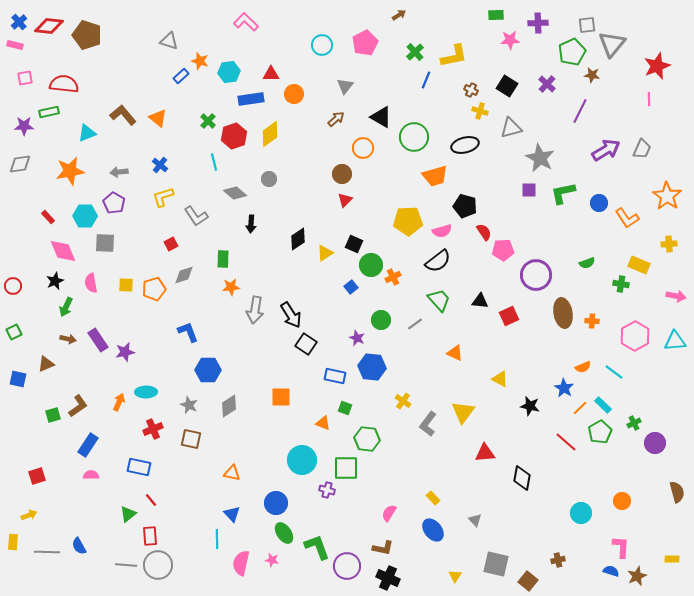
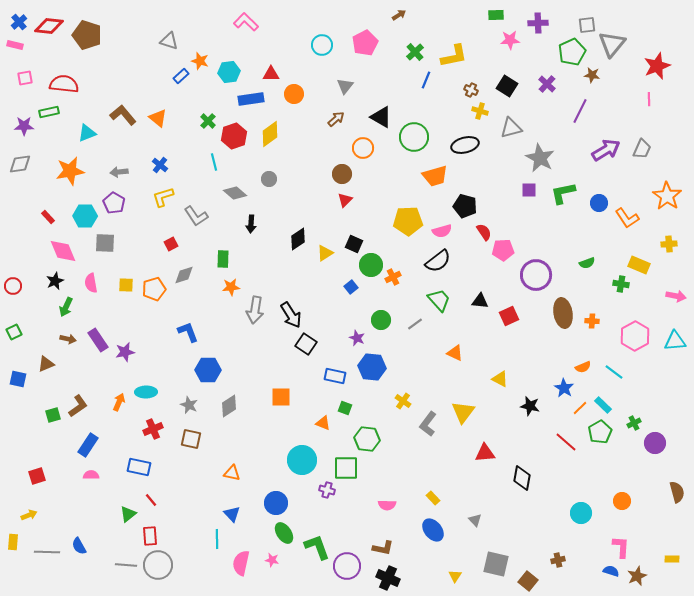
pink semicircle at (389, 513): moved 2 px left, 8 px up; rotated 120 degrees counterclockwise
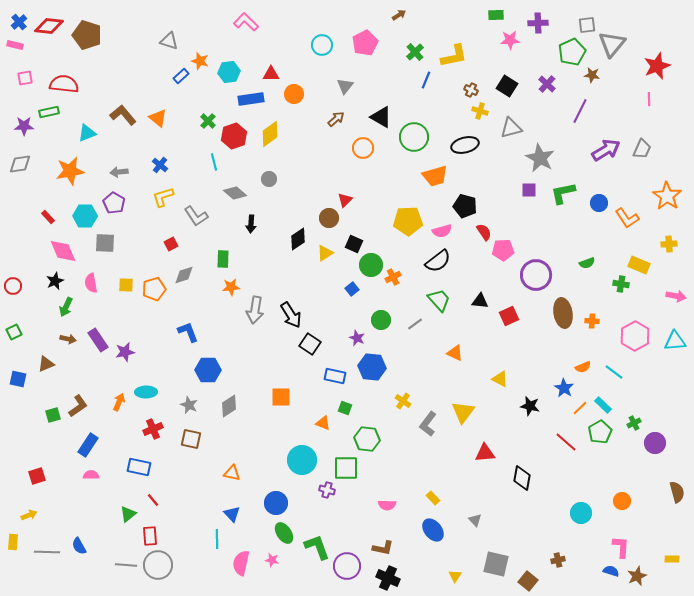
brown circle at (342, 174): moved 13 px left, 44 px down
blue square at (351, 287): moved 1 px right, 2 px down
black square at (306, 344): moved 4 px right
red line at (151, 500): moved 2 px right
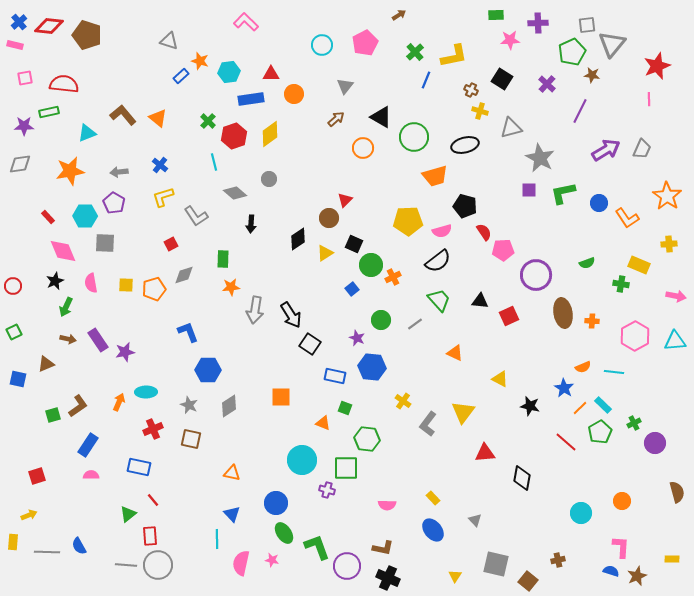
black square at (507, 86): moved 5 px left, 7 px up
cyan line at (614, 372): rotated 30 degrees counterclockwise
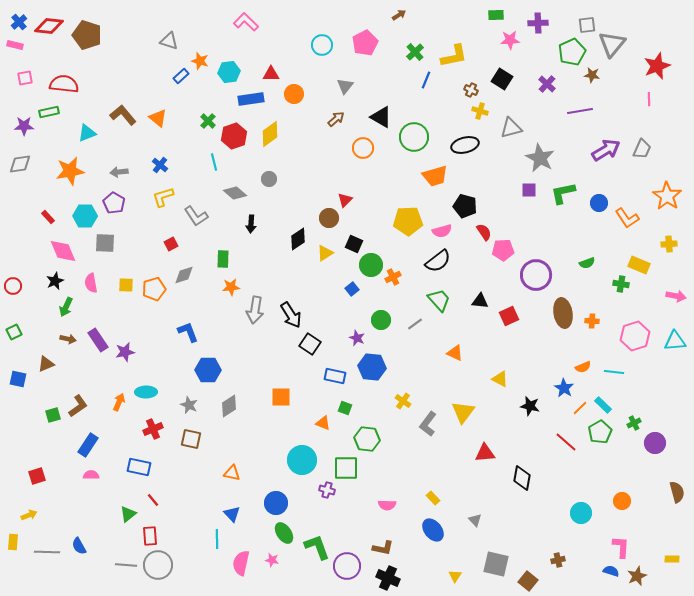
purple line at (580, 111): rotated 55 degrees clockwise
pink hexagon at (635, 336): rotated 12 degrees clockwise
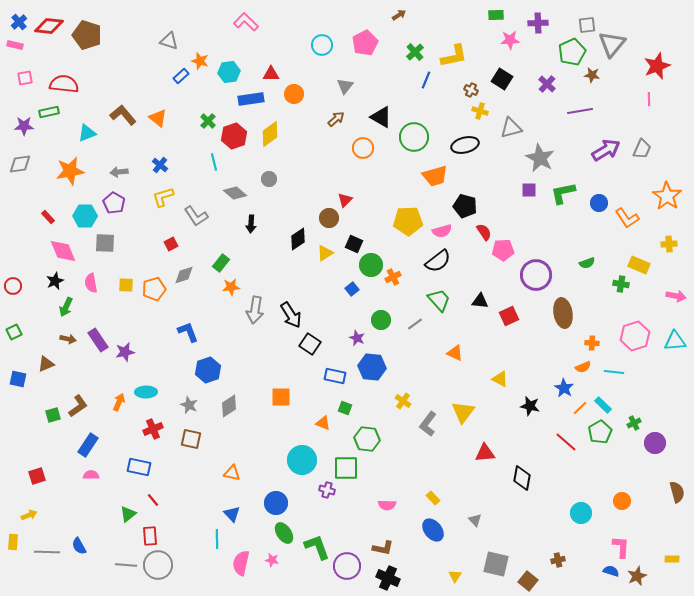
green rectangle at (223, 259): moved 2 px left, 4 px down; rotated 36 degrees clockwise
orange cross at (592, 321): moved 22 px down
blue hexagon at (208, 370): rotated 20 degrees counterclockwise
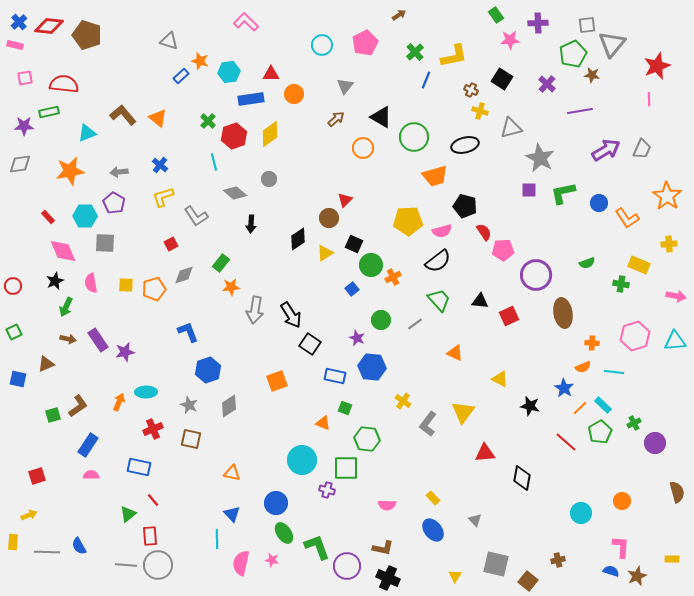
green rectangle at (496, 15): rotated 56 degrees clockwise
green pentagon at (572, 52): moved 1 px right, 2 px down
orange square at (281, 397): moved 4 px left, 16 px up; rotated 20 degrees counterclockwise
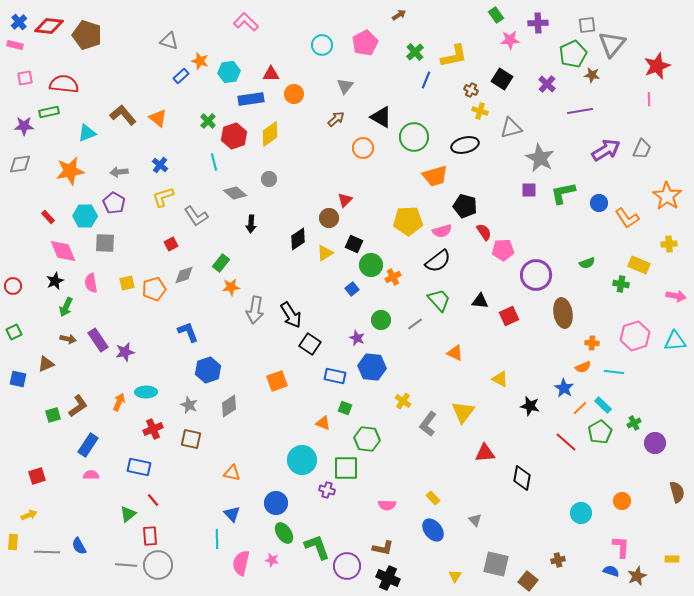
yellow square at (126, 285): moved 1 px right, 2 px up; rotated 14 degrees counterclockwise
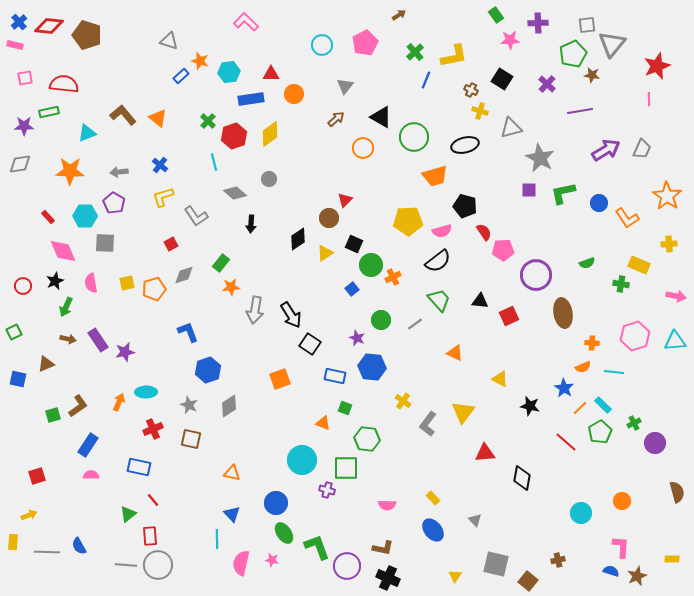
orange star at (70, 171): rotated 12 degrees clockwise
red circle at (13, 286): moved 10 px right
orange square at (277, 381): moved 3 px right, 2 px up
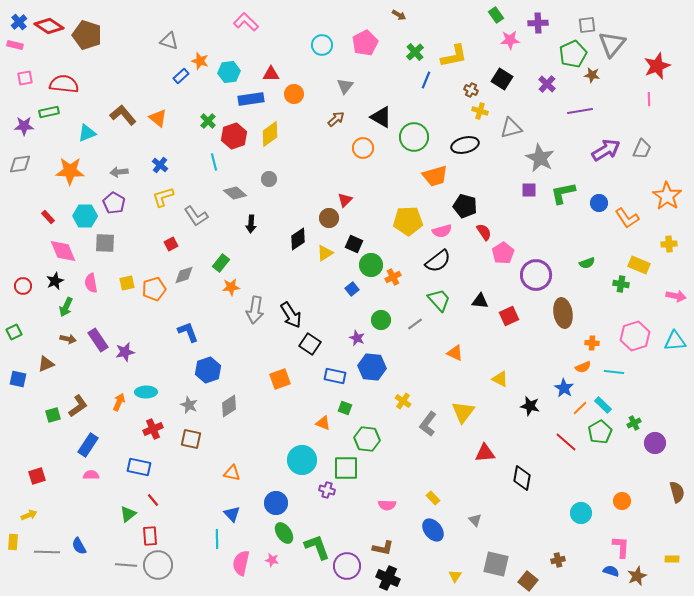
brown arrow at (399, 15): rotated 64 degrees clockwise
red diamond at (49, 26): rotated 28 degrees clockwise
pink pentagon at (503, 250): moved 3 px down; rotated 30 degrees counterclockwise
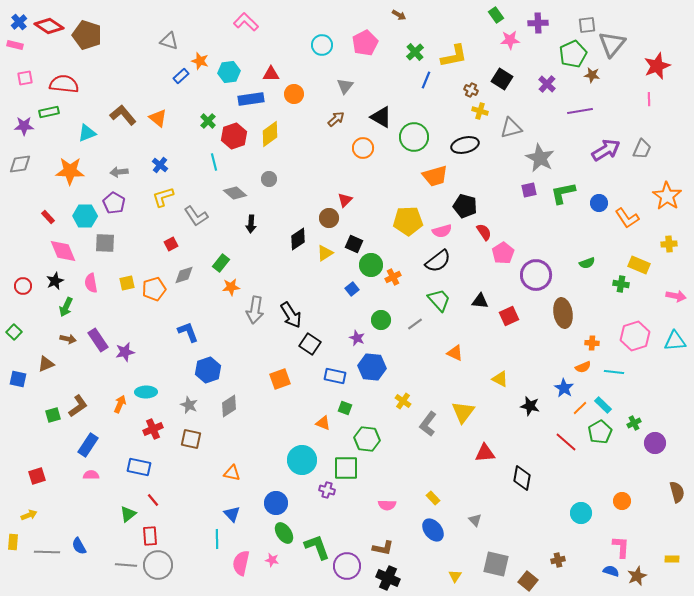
purple square at (529, 190): rotated 14 degrees counterclockwise
green square at (14, 332): rotated 21 degrees counterclockwise
orange arrow at (119, 402): moved 1 px right, 2 px down
